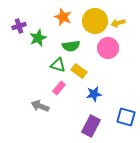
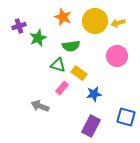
pink circle: moved 9 px right, 8 px down
yellow rectangle: moved 2 px down
pink rectangle: moved 3 px right
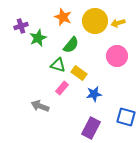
purple cross: moved 2 px right
green semicircle: moved 1 px up; rotated 42 degrees counterclockwise
purple rectangle: moved 2 px down
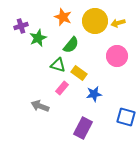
purple rectangle: moved 8 px left
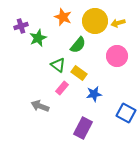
green semicircle: moved 7 px right
green triangle: rotated 21 degrees clockwise
blue square: moved 4 px up; rotated 12 degrees clockwise
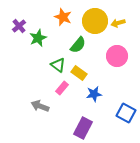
purple cross: moved 2 px left; rotated 24 degrees counterclockwise
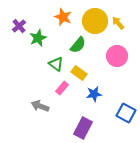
yellow arrow: rotated 64 degrees clockwise
green triangle: moved 2 px left, 1 px up
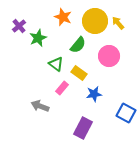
pink circle: moved 8 px left
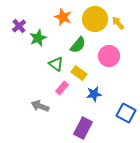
yellow circle: moved 2 px up
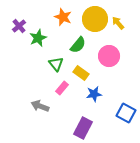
green triangle: rotated 14 degrees clockwise
yellow rectangle: moved 2 px right
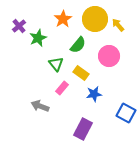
orange star: moved 2 px down; rotated 18 degrees clockwise
yellow arrow: moved 2 px down
purple rectangle: moved 1 px down
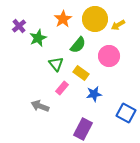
yellow arrow: rotated 80 degrees counterclockwise
